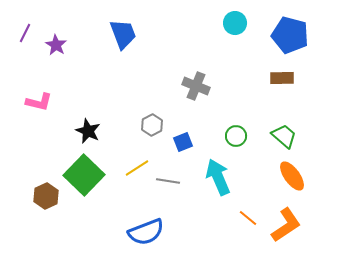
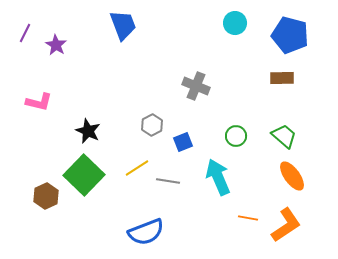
blue trapezoid: moved 9 px up
orange line: rotated 30 degrees counterclockwise
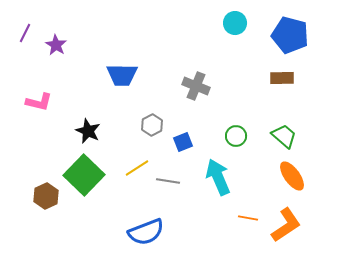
blue trapezoid: moved 1 px left, 50 px down; rotated 112 degrees clockwise
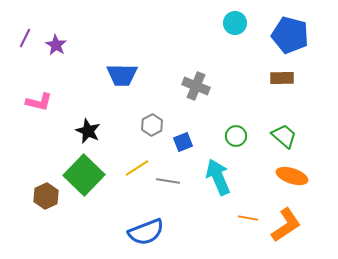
purple line: moved 5 px down
orange ellipse: rotated 36 degrees counterclockwise
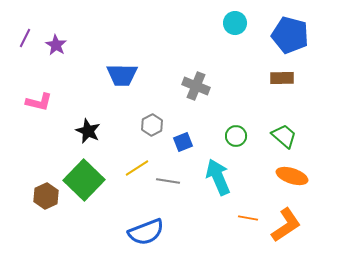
green square: moved 5 px down
